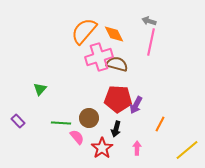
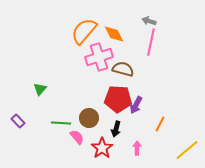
brown semicircle: moved 6 px right, 5 px down
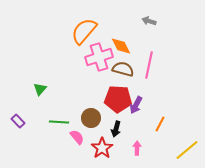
orange diamond: moved 7 px right, 12 px down
pink line: moved 2 px left, 23 px down
brown circle: moved 2 px right
green line: moved 2 px left, 1 px up
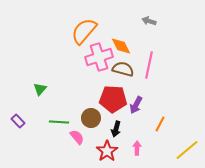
red pentagon: moved 5 px left
red star: moved 5 px right, 3 px down
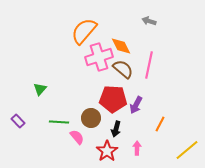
brown semicircle: rotated 25 degrees clockwise
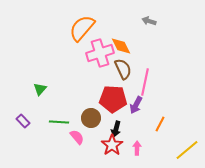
orange semicircle: moved 2 px left, 3 px up
pink cross: moved 1 px right, 4 px up
pink line: moved 4 px left, 17 px down
brown semicircle: rotated 25 degrees clockwise
purple rectangle: moved 5 px right
red star: moved 5 px right, 6 px up
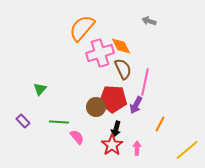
brown circle: moved 5 px right, 11 px up
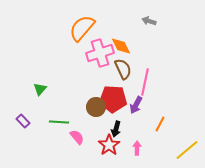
red star: moved 3 px left
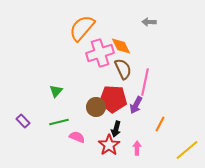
gray arrow: moved 1 px down; rotated 16 degrees counterclockwise
green triangle: moved 16 px right, 2 px down
green line: rotated 18 degrees counterclockwise
pink semicircle: rotated 28 degrees counterclockwise
